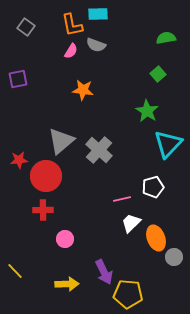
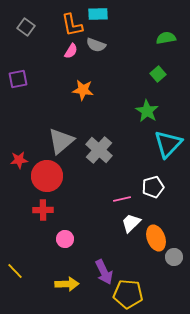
red circle: moved 1 px right
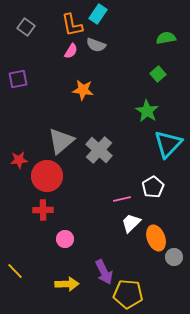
cyan rectangle: rotated 54 degrees counterclockwise
white pentagon: rotated 15 degrees counterclockwise
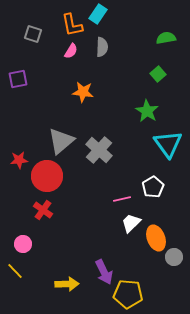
gray square: moved 7 px right, 7 px down; rotated 18 degrees counterclockwise
gray semicircle: moved 6 px right, 2 px down; rotated 108 degrees counterclockwise
orange star: moved 2 px down
cyan triangle: rotated 20 degrees counterclockwise
red cross: rotated 36 degrees clockwise
pink circle: moved 42 px left, 5 px down
